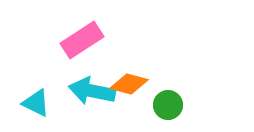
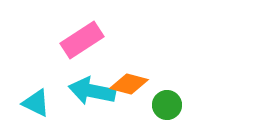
green circle: moved 1 px left
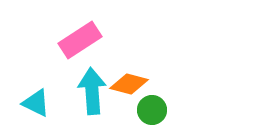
pink rectangle: moved 2 px left
cyan arrow: rotated 75 degrees clockwise
green circle: moved 15 px left, 5 px down
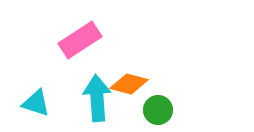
cyan arrow: moved 5 px right, 7 px down
cyan triangle: rotated 8 degrees counterclockwise
green circle: moved 6 px right
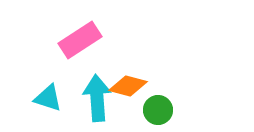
orange diamond: moved 1 px left, 2 px down
cyan triangle: moved 12 px right, 5 px up
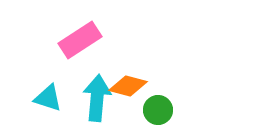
cyan arrow: rotated 9 degrees clockwise
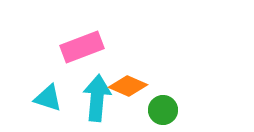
pink rectangle: moved 2 px right, 7 px down; rotated 12 degrees clockwise
orange diamond: rotated 9 degrees clockwise
green circle: moved 5 px right
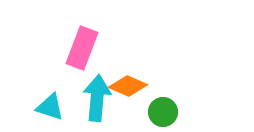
pink rectangle: moved 1 px down; rotated 48 degrees counterclockwise
cyan triangle: moved 2 px right, 9 px down
green circle: moved 2 px down
